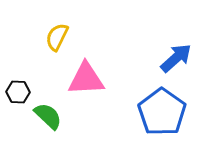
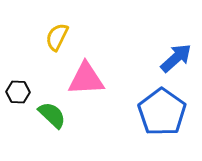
green semicircle: moved 4 px right, 1 px up
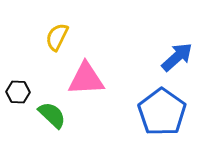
blue arrow: moved 1 px right, 1 px up
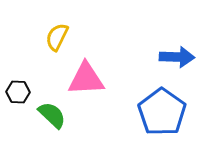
blue arrow: rotated 44 degrees clockwise
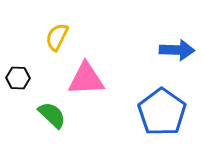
blue arrow: moved 7 px up
black hexagon: moved 14 px up
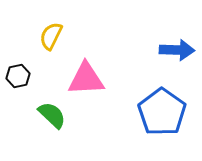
yellow semicircle: moved 6 px left, 1 px up
black hexagon: moved 2 px up; rotated 15 degrees counterclockwise
